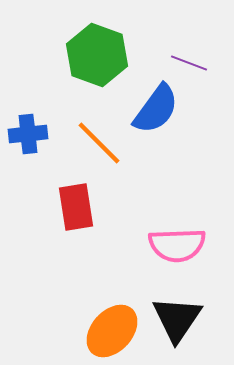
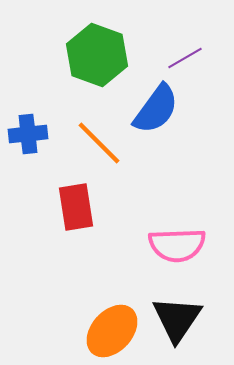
purple line: moved 4 px left, 5 px up; rotated 51 degrees counterclockwise
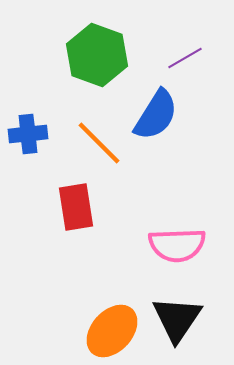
blue semicircle: moved 6 px down; rotated 4 degrees counterclockwise
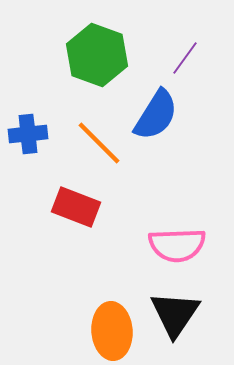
purple line: rotated 24 degrees counterclockwise
red rectangle: rotated 60 degrees counterclockwise
black triangle: moved 2 px left, 5 px up
orange ellipse: rotated 46 degrees counterclockwise
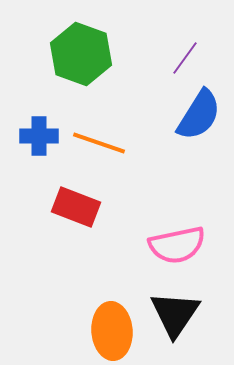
green hexagon: moved 16 px left, 1 px up
blue semicircle: moved 43 px right
blue cross: moved 11 px right, 2 px down; rotated 6 degrees clockwise
orange line: rotated 26 degrees counterclockwise
pink semicircle: rotated 10 degrees counterclockwise
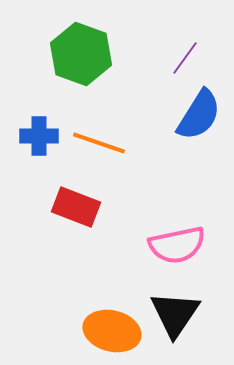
orange ellipse: rotated 72 degrees counterclockwise
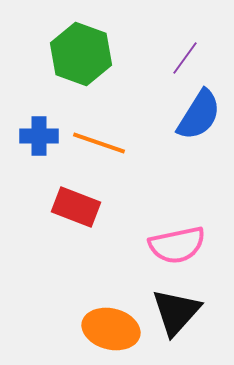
black triangle: moved 1 px right, 2 px up; rotated 8 degrees clockwise
orange ellipse: moved 1 px left, 2 px up
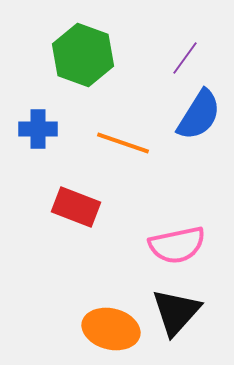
green hexagon: moved 2 px right, 1 px down
blue cross: moved 1 px left, 7 px up
orange line: moved 24 px right
